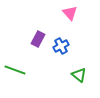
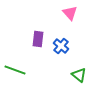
purple rectangle: rotated 21 degrees counterclockwise
blue cross: rotated 21 degrees counterclockwise
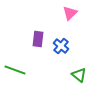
pink triangle: rotated 28 degrees clockwise
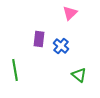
purple rectangle: moved 1 px right
green line: rotated 60 degrees clockwise
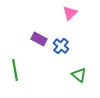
purple rectangle: rotated 70 degrees counterclockwise
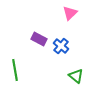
green triangle: moved 3 px left, 1 px down
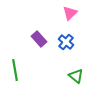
purple rectangle: rotated 21 degrees clockwise
blue cross: moved 5 px right, 4 px up
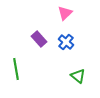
pink triangle: moved 5 px left
green line: moved 1 px right, 1 px up
green triangle: moved 2 px right
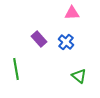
pink triangle: moved 7 px right; rotated 42 degrees clockwise
green triangle: moved 1 px right
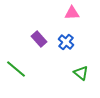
green line: rotated 40 degrees counterclockwise
green triangle: moved 2 px right, 3 px up
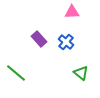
pink triangle: moved 1 px up
green line: moved 4 px down
